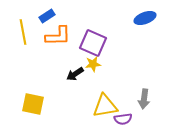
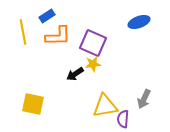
blue ellipse: moved 6 px left, 4 px down
gray arrow: rotated 18 degrees clockwise
purple semicircle: rotated 102 degrees clockwise
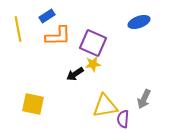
yellow line: moved 5 px left, 3 px up
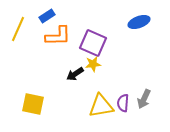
yellow line: rotated 35 degrees clockwise
yellow triangle: moved 4 px left
purple semicircle: moved 16 px up
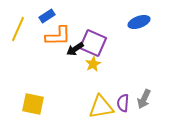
yellow star: rotated 21 degrees counterclockwise
black arrow: moved 25 px up
yellow triangle: moved 1 px down
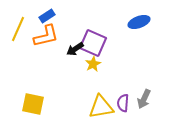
orange L-shape: moved 12 px left; rotated 12 degrees counterclockwise
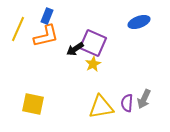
blue rectangle: rotated 35 degrees counterclockwise
purple semicircle: moved 4 px right
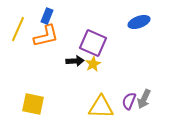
black arrow: moved 12 px down; rotated 150 degrees counterclockwise
purple semicircle: moved 2 px right, 2 px up; rotated 18 degrees clockwise
yellow triangle: rotated 12 degrees clockwise
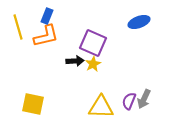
yellow line: moved 2 px up; rotated 40 degrees counterclockwise
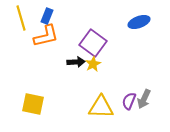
yellow line: moved 3 px right, 9 px up
purple square: rotated 12 degrees clockwise
black arrow: moved 1 px right, 1 px down
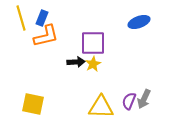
blue rectangle: moved 5 px left, 2 px down
purple square: rotated 36 degrees counterclockwise
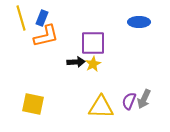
blue ellipse: rotated 20 degrees clockwise
